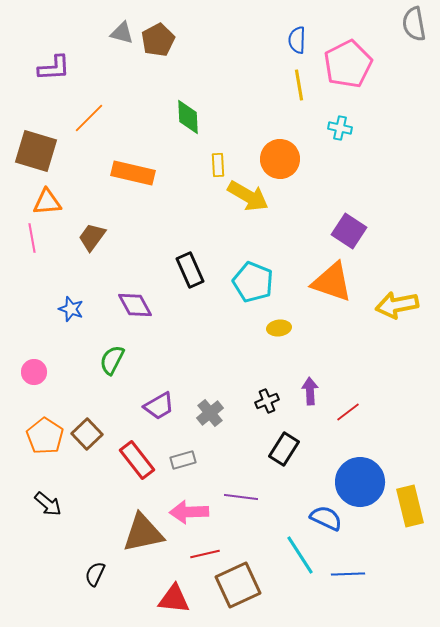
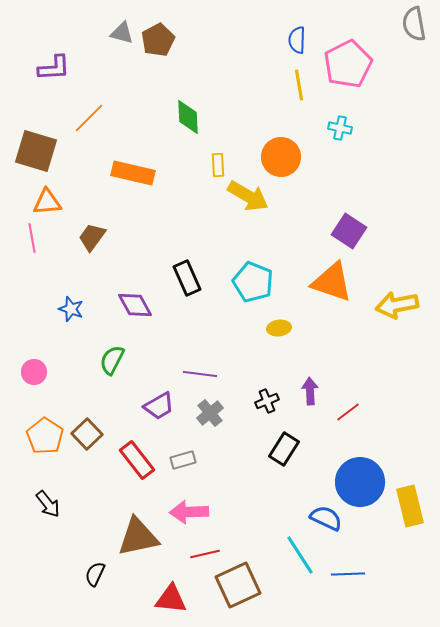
orange circle at (280, 159): moved 1 px right, 2 px up
black rectangle at (190, 270): moved 3 px left, 8 px down
purple line at (241, 497): moved 41 px left, 123 px up
black arrow at (48, 504): rotated 12 degrees clockwise
brown triangle at (143, 533): moved 5 px left, 4 px down
red triangle at (174, 599): moved 3 px left
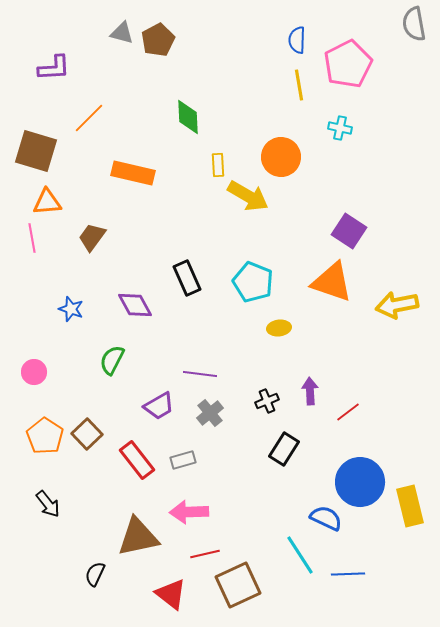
red triangle at (171, 599): moved 5 px up; rotated 32 degrees clockwise
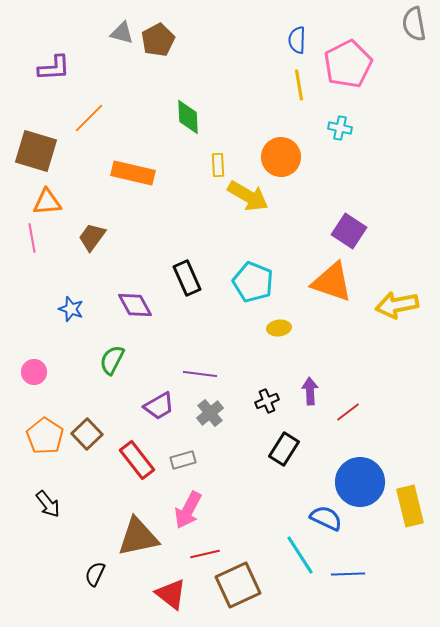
pink arrow at (189, 512): moved 1 px left, 2 px up; rotated 60 degrees counterclockwise
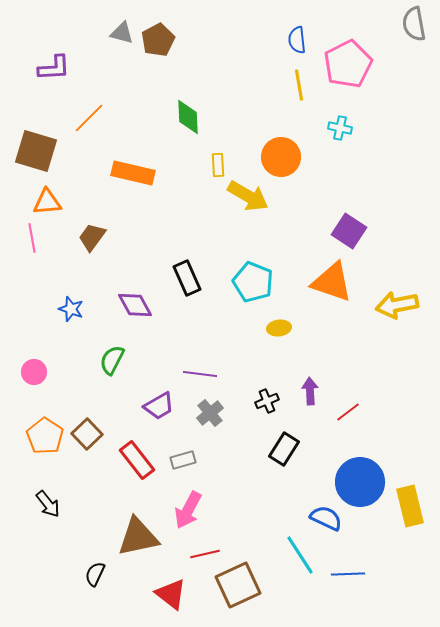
blue semicircle at (297, 40): rotated 8 degrees counterclockwise
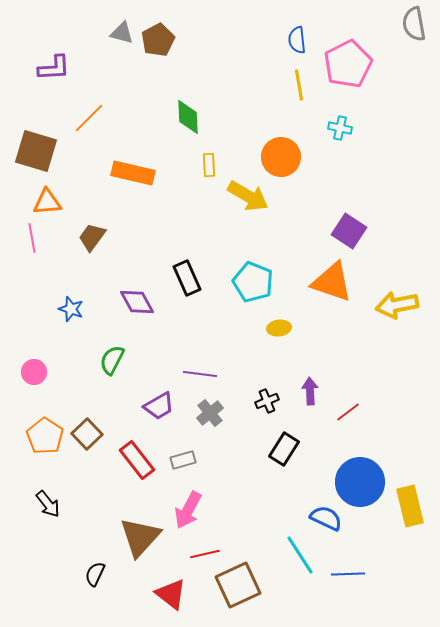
yellow rectangle at (218, 165): moved 9 px left
purple diamond at (135, 305): moved 2 px right, 3 px up
brown triangle at (138, 537): moved 2 px right; rotated 36 degrees counterclockwise
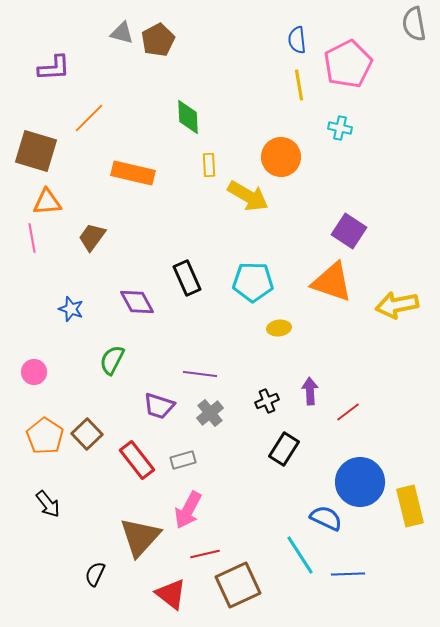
cyan pentagon at (253, 282): rotated 21 degrees counterclockwise
purple trapezoid at (159, 406): rotated 48 degrees clockwise
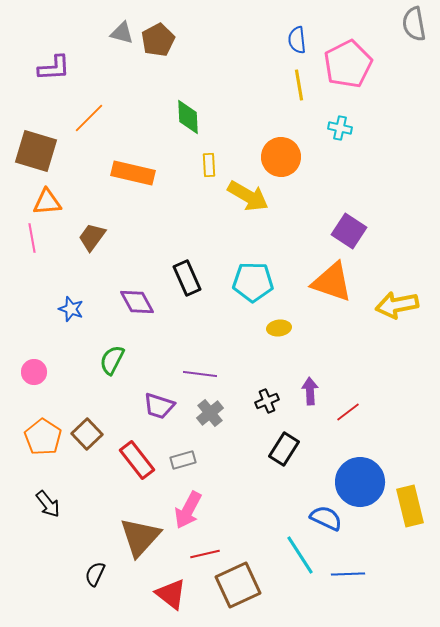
orange pentagon at (45, 436): moved 2 px left, 1 px down
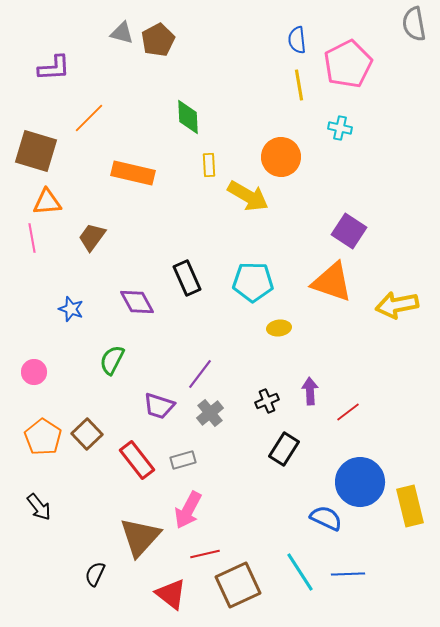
purple line at (200, 374): rotated 60 degrees counterclockwise
black arrow at (48, 504): moved 9 px left, 3 px down
cyan line at (300, 555): moved 17 px down
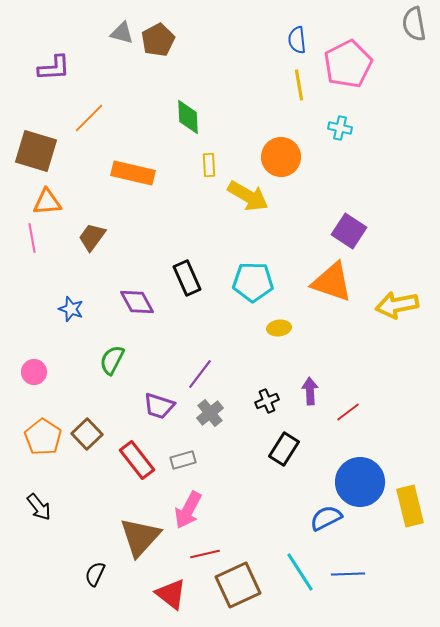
blue semicircle at (326, 518): rotated 52 degrees counterclockwise
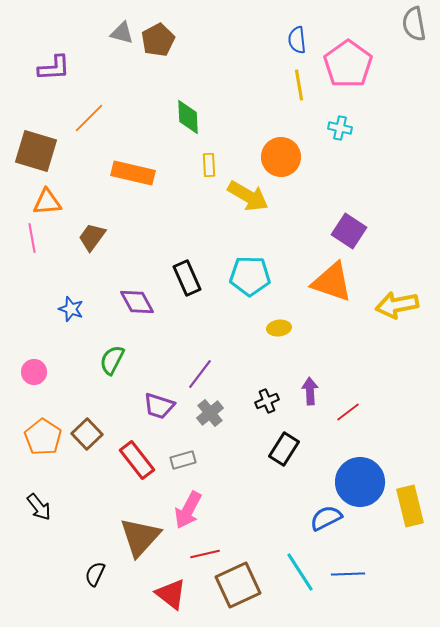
pink pentagon at (348, 64): rotated 9 degrees counterclockwise
cyan pentagon at (253, 282): moved 3 px left, 6 px up
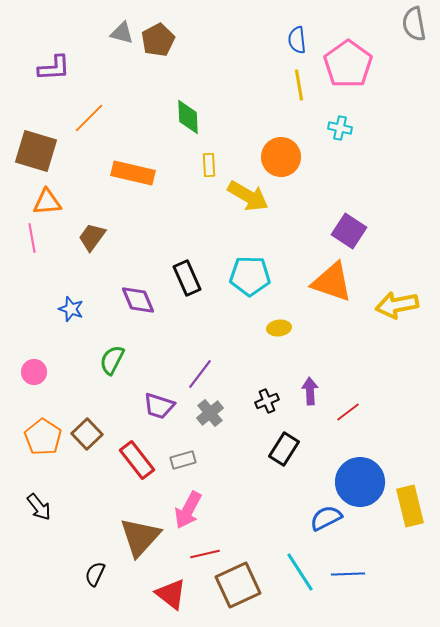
purple diamond at (137, 302): moved 1 px right, 2 px up; rotated 6 degrees clockwise
